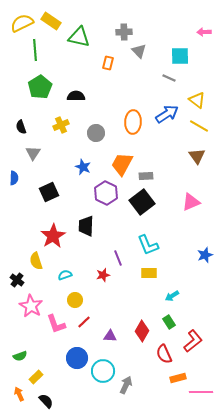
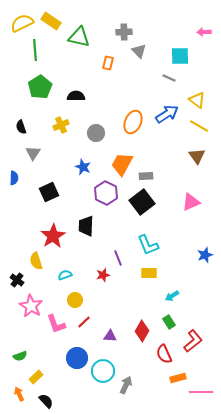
orange ellipse at (133, 122): rotated 20 degrees clockwise
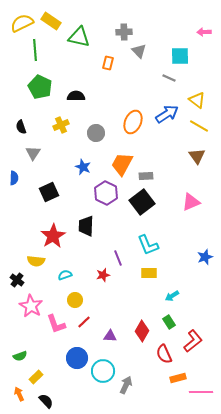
green pentagon at (40, 87): rotated 15 degrees counterclockwise
blue star at (205, 255): moved 2 px down
yellow semicircle at (36, 261): rotated 66 degrees counterclockwise
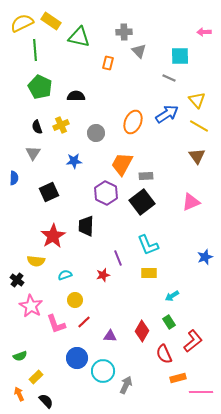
yellow triangle at (197, 100): rotated 12 degrees clockwise
black semicircle at (21, 127): moved 16 px right
blue star at (83, 167): moved 9 px left, 6 px up; rotated 28 degrees counterclockwise
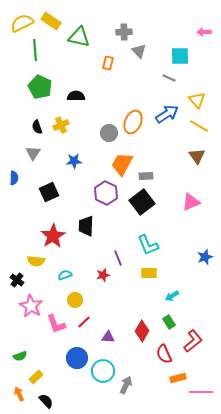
gray circle at (96, 133): moved 13 px right
purple triangle at (110, 336): moved 2 px left, 1 px down
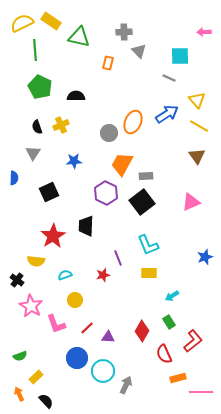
red line at (84, 322): moved 3 px right, 6 px down
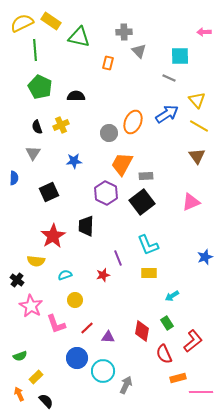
green rectangle at (169, 322): moved 2 px left, 1 px down
red diamond at (142, 331): rotated 20 degrees counterclockwise
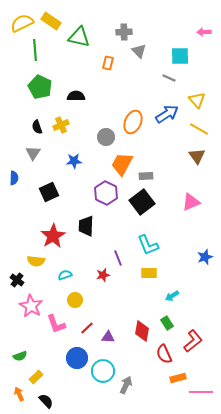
yellow line at (199, 126): moved 3 px down
gray circle at (109, 133): moved 3 px left, 4 px down
